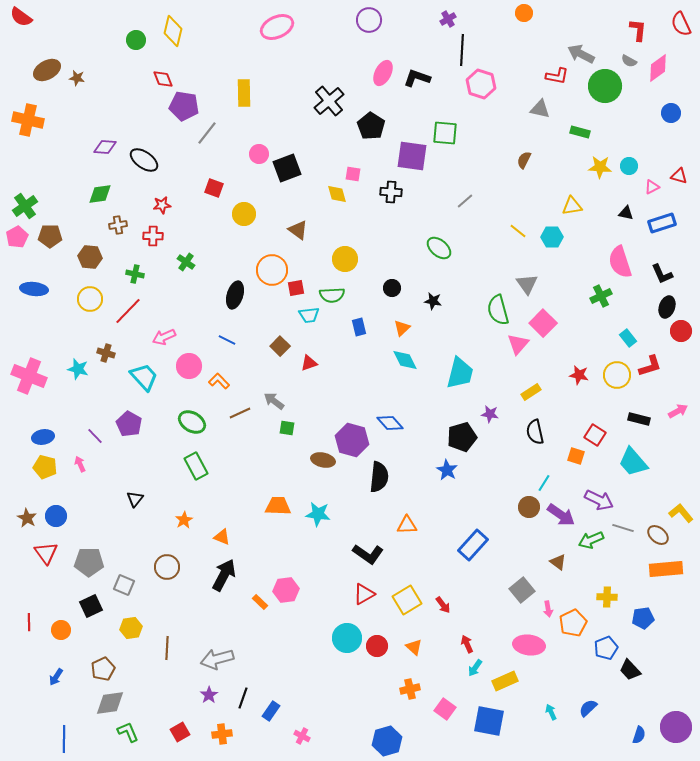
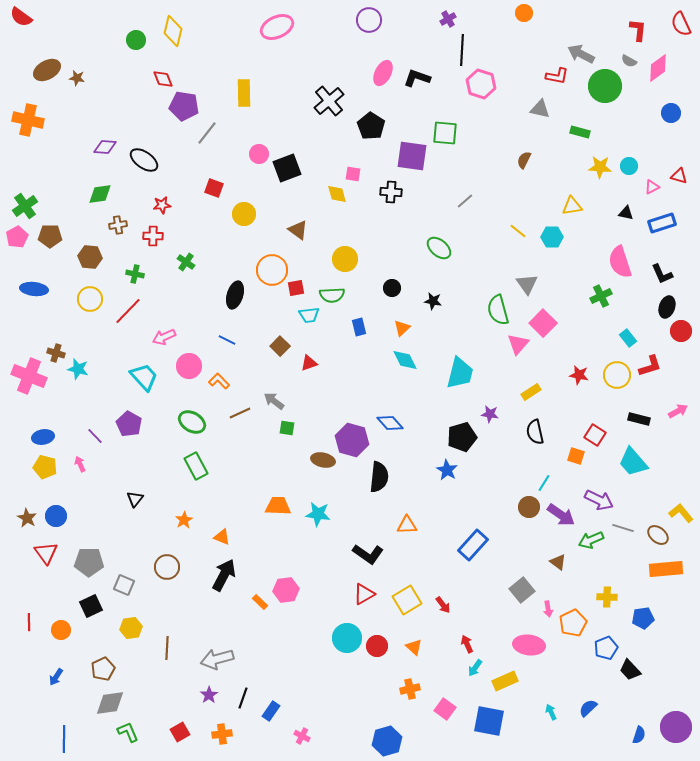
brown cross at (106, 353): moved 50 px left
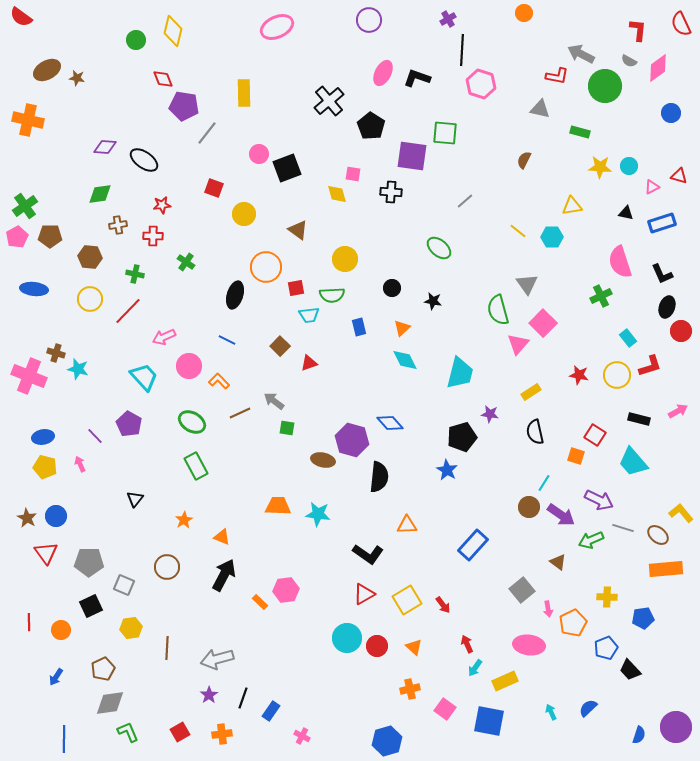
orange circle at (272, 270): moved 6 px left, 3 px up
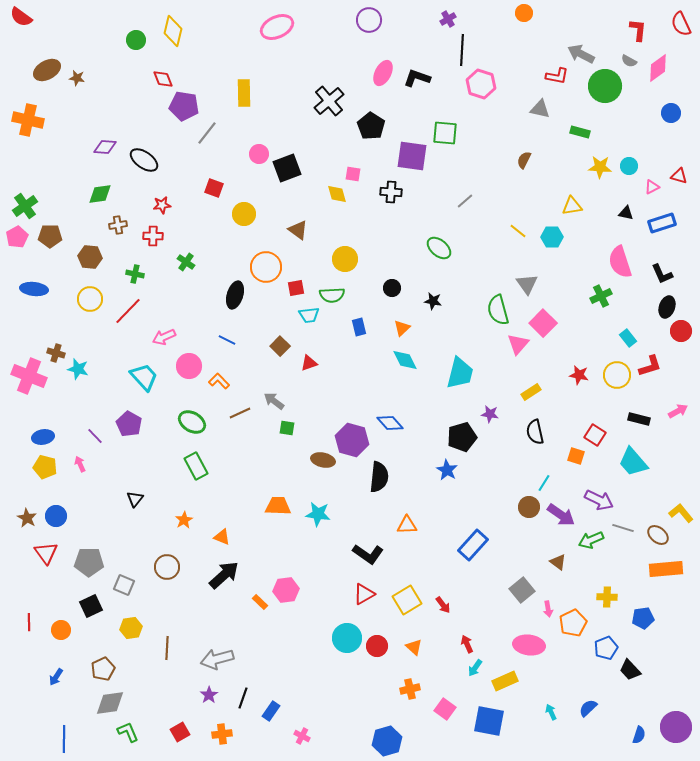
black arrow at (224, 575): rotated 20 degrees clockwise
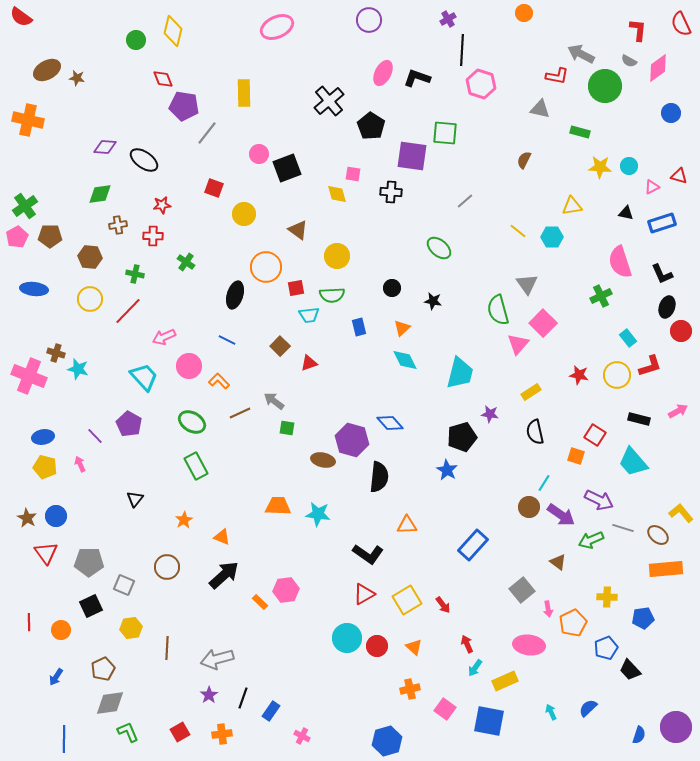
yellow circle at (345, 259): moved 8 px left, 3 px up
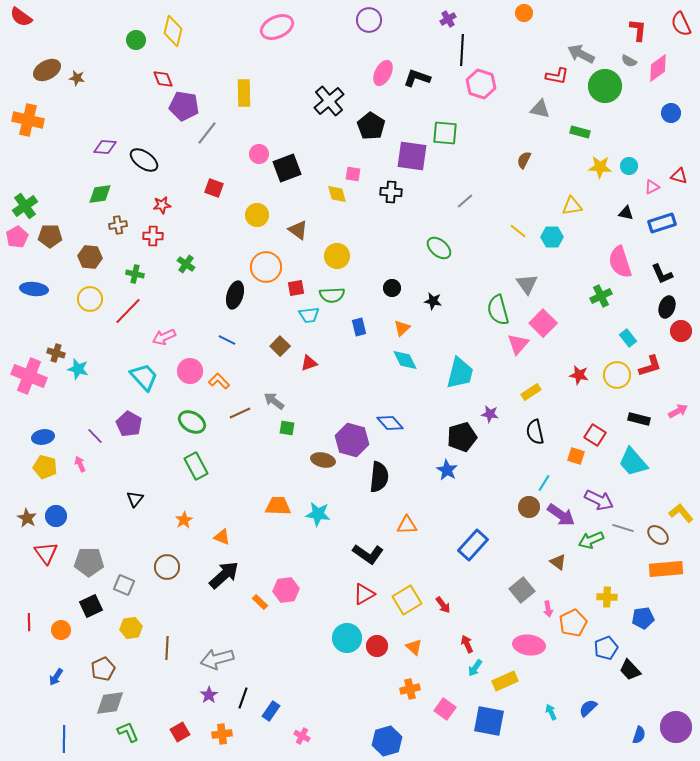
yellow circle at (244, 214): moved 13 px right, 1 px down
green cross at (186, 262): moved 2 px down
pink circle at (189, 366): moved 1 px right, 5 px down
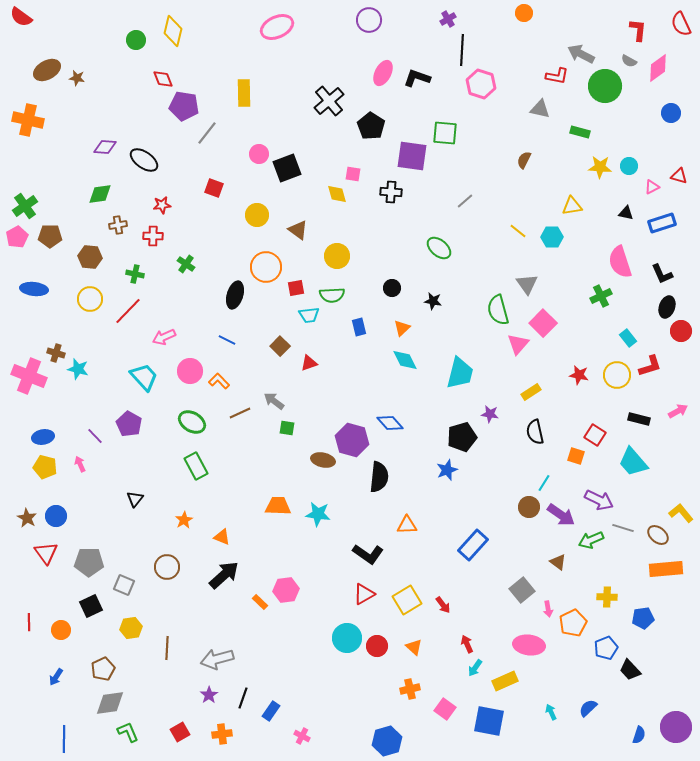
blue star at (447, 470): rotated 20 degrees clockwise
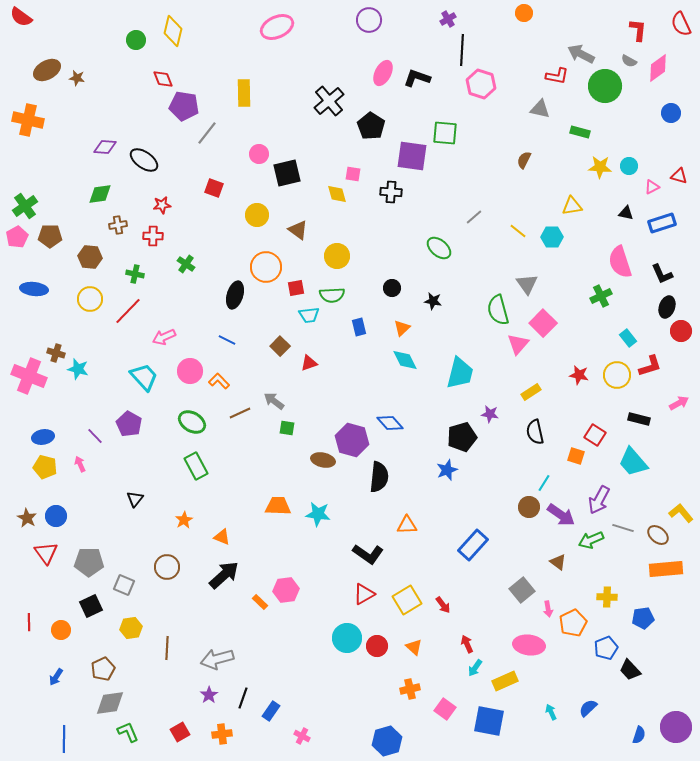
black square at (287, 168): moved 5 px down; rotated 8 degrees clockwise
gray line at (465, 201): moved 9 px right, 16 px down
pink arrow at (678, 411): moved 1 px right, 8 px up
purple arrow at (599, 500): rotated 92 degrees clockwise
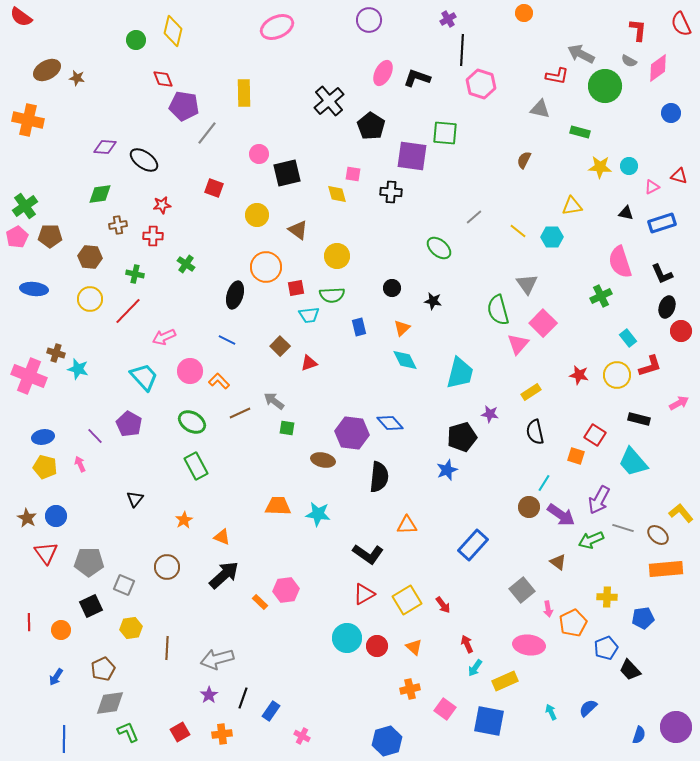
purple hexagon at (352, 440): moved 7 px up; rotated 8 degrees counterclockwise
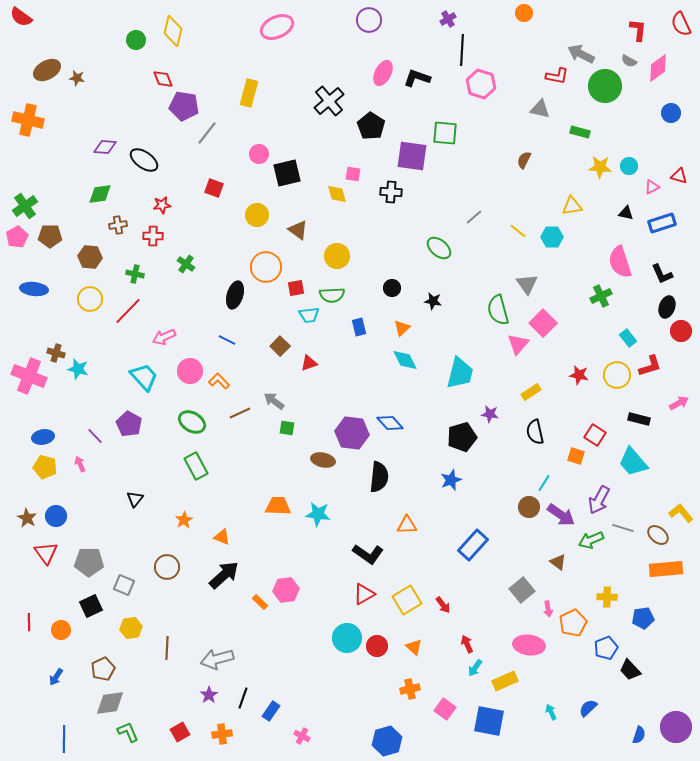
yellow rectangle at (244, 93): moved 5 px right; rotated 16 degrees clockwise
blue star at (447, 470): moved 4 px right, 10 px down
